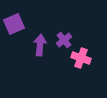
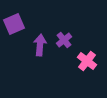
pink cross: moved 6 px right, 3 px down; rotated 18 degrees clockwise
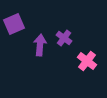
purple cross: moved 2 px up; rotated 14 degrees counterclockwise
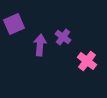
purple cross: moved 1 px left, 1 px up
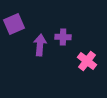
purple cross: rotated 35 degrees counterclockwise
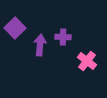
purple square: moved 1 px right, 4 px down; rotated 20 degrees counterclockwise
